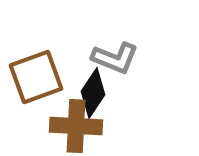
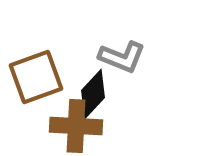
gray L-shape: moved 7 px right, 1 px up
black diamond: moved 1 px down; rotated 9 degrees clockwise
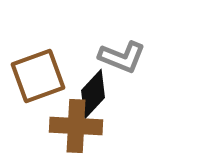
brown square: moved 2 px right, 1 px up
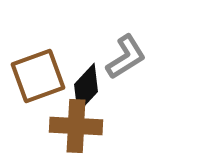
gray L-shape: moved 4 px right; rotated 54 degrees counterclockwise
black diamond: moved 7 px left, 6 px up
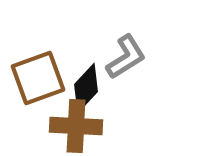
brown square: moved 2 px down
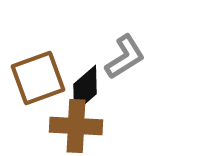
gray L-shape: moved 1 px left
black diamond: moved 1 px left, 1 px down; rotated 6 degrees clockwise
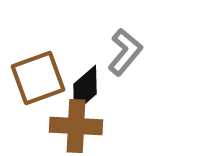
gray L-shape: moved 5 px up; rotated 18 degrees counterclockwise
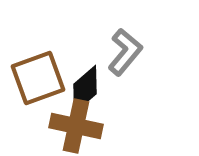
brown cross: rotated 9 degrees clockwise
